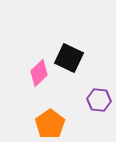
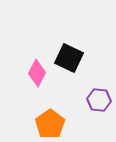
pink diamond: moved 2 px left; rotated 20 degrees counterclockwise
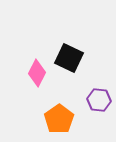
orange pentagon: moved 9 px right, 5 px up
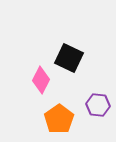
pink diamond: moved 4 px right, 7 px down
purple hexagon: moved 1 px left, 5 px down
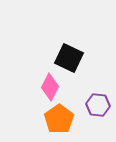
pink diamond: moved 9 px right, 7 px down
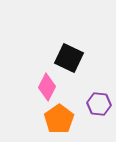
pink diamond: moved 3 px left
purple hexagon: moved 1 px right, 1 px up
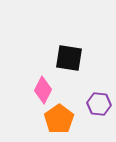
black square: rotated 16 degrees counterclockwise
pink diamond: moved 4 px left, 3 px down
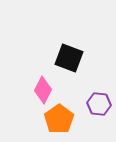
black square: rotated 12 degrees clockwise
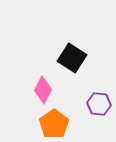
black square: moved 3 px right; rotated 12 degrees clockwise
orange pentagon: moved 5 px left, 5 px down
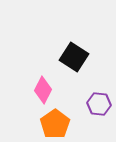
black square: moved 2 px right, 1 px up
orange pentagon: moved 1 px right
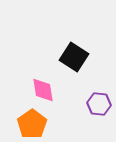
pink diamond: rotated 36 degrees counterclockwise
orange pentagon: moved 23 px left
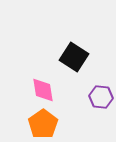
purple hexagon: moved 2 px right, 7 px up
orange pentagon: moved 11 px right
